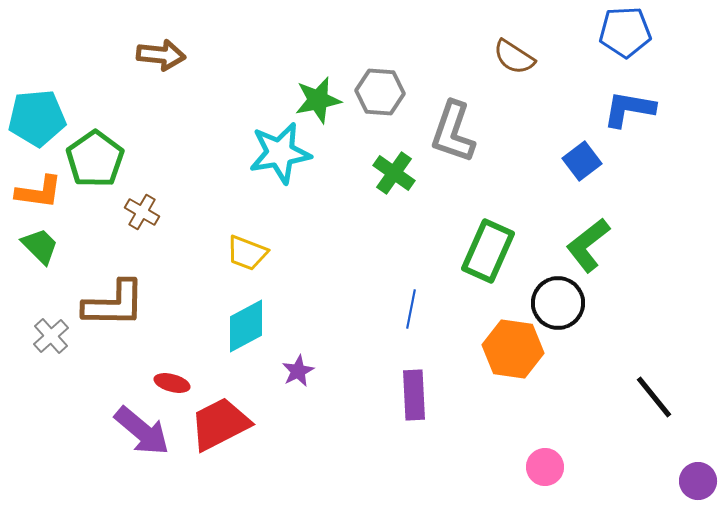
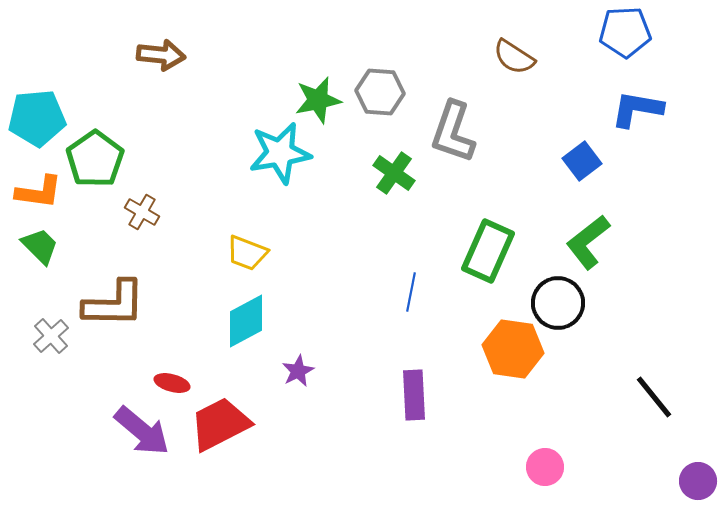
blue L-shape: moved 8 px right
green L-shape: moved 3 px up
blue line: moved 17 px up
cyan diamond: moved 5 px up
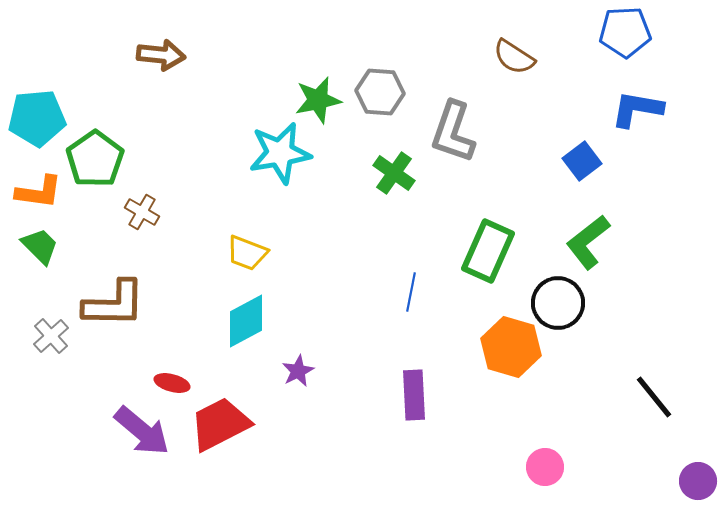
orange hexagon: moved 2 px left, 2 px up; rotated 8 degrees clockwise
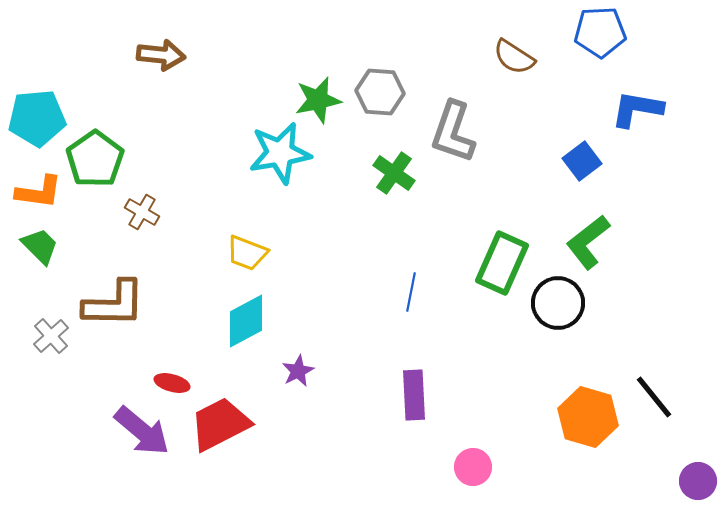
blue pentagon: moved 25 px left
green rectangle: moved 14 px right, 12 px down
orange hexagon: moved 77 px right, 70 px down
pink circle: moved 72 px left
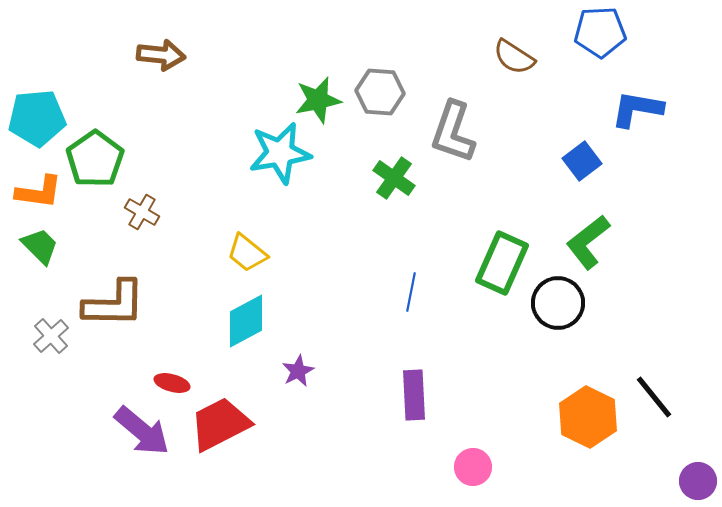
green cross: moved 5 px down
yellow trapezoid: rotated 18 degrees clockwise
orange hexagon: rotated 10 degrees clockwise
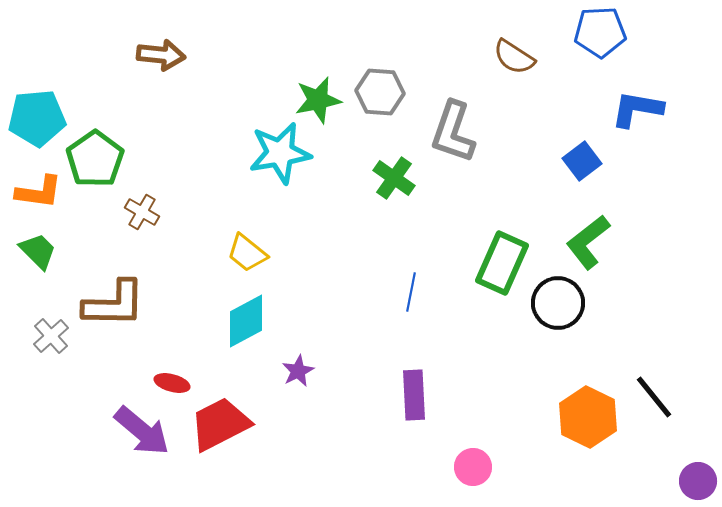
green trapezoid: moved 2 px left, 5 px down
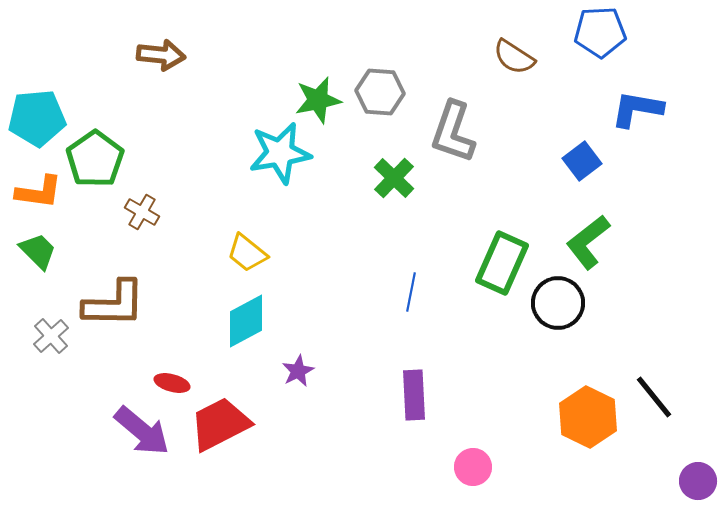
green cross: rotated 9 degrees clockwise
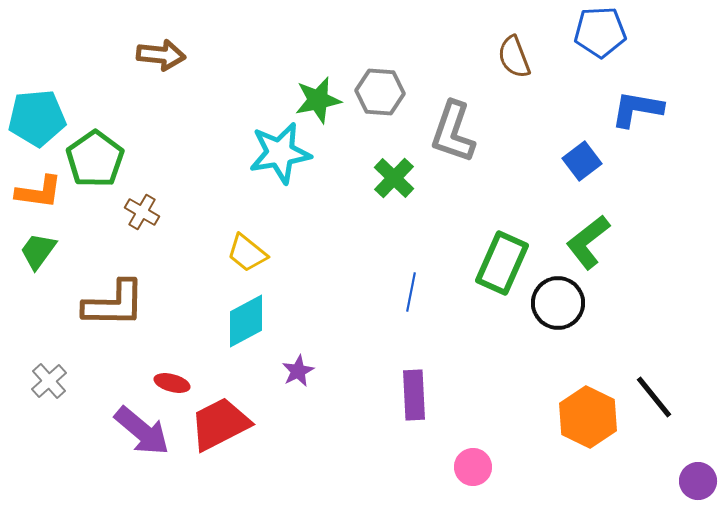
brown semicircle: rotated 36 degrees clockwise
green trapezoid: rotated 99 degrees counterclockwise
gray cross: moved 2 px left, 45 px down
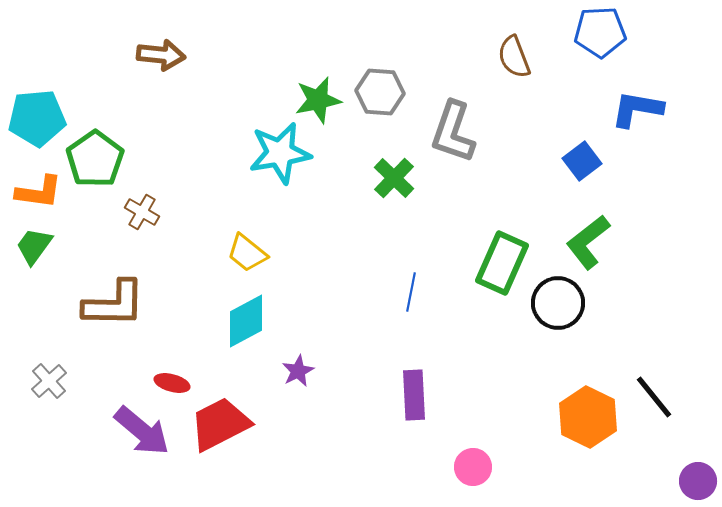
green trapezoid: moved 4 px left, 5 px up
